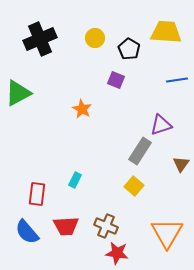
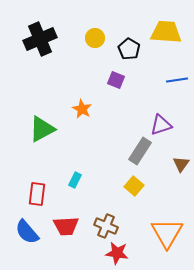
green triangle: moved 24 px right, 36 px down
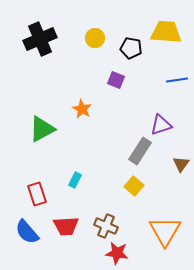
black pentagon: moved 2 px right, 1 px up; rotated 20 degrees counterclockwise
red rectangle: rotated 25 degrees counterclockwise
orange triangle: moved 2 px left, 2 px up
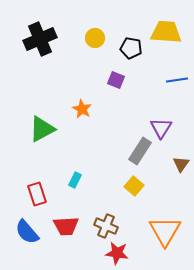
purple triangle: moved 3 px down; rotated 40 degrees counterclockwise
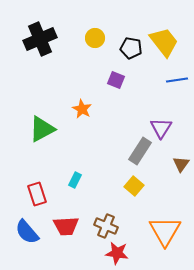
yellow trapezoid: moved 2 px left, 10 px down; rotated 48 degrees clockwise
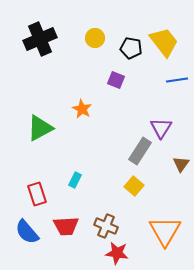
green triangle: moved 2 px left, 1 px up
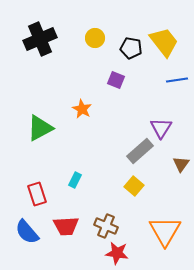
gray rectangle: rotated 16 degrees clockwise
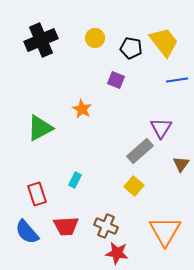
black cross: moved 1 px right, 1 px down
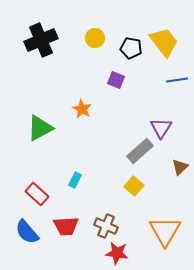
brown triangle: moved 1 px left, 3 px down; rotated 12 degrees clockwise
red rectangle: rotated 30 degrees counterclockwise
